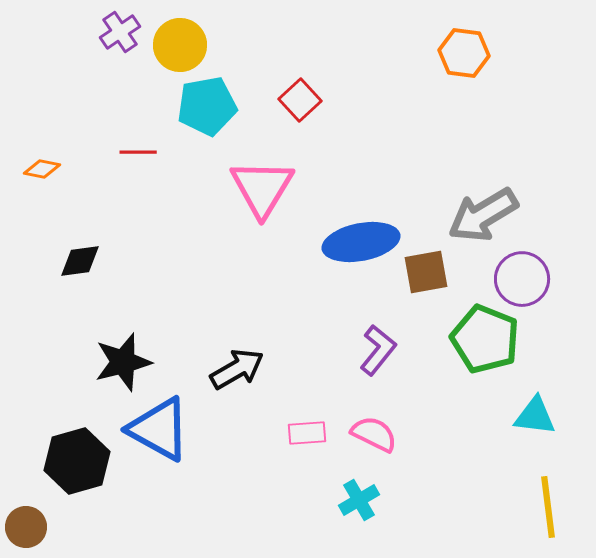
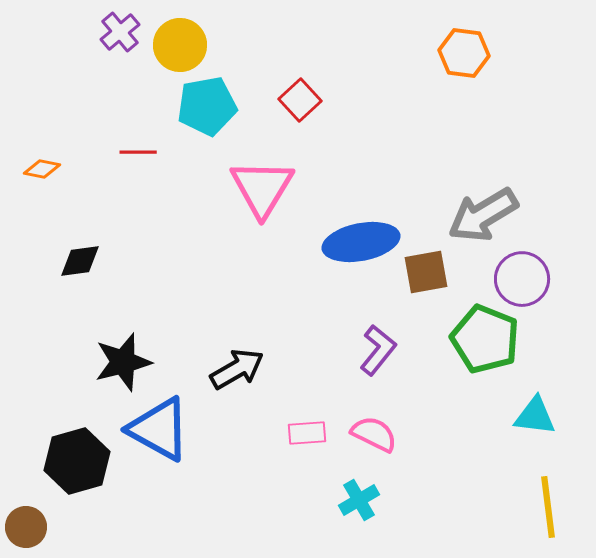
purple cross: rotated 6 degrees counterclockwise
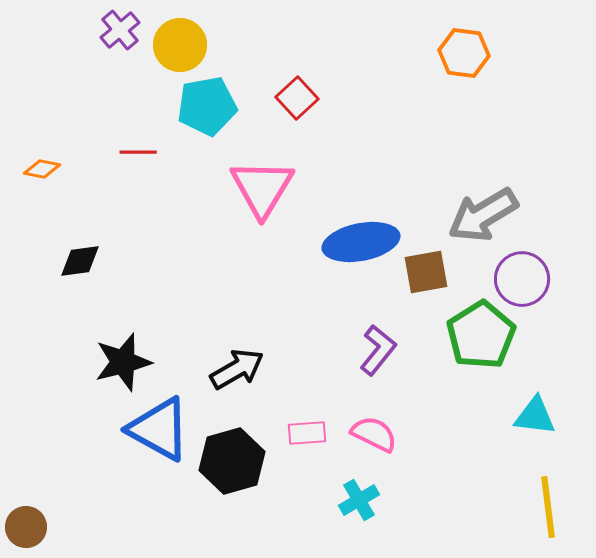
purple cross: moved 2 px up
red square: moved 3 px left, 2 px up
green pentagon: moved 4 px left, 4 px up; rotated 18 degrees clockwise
black hexagon: moved 155 px right
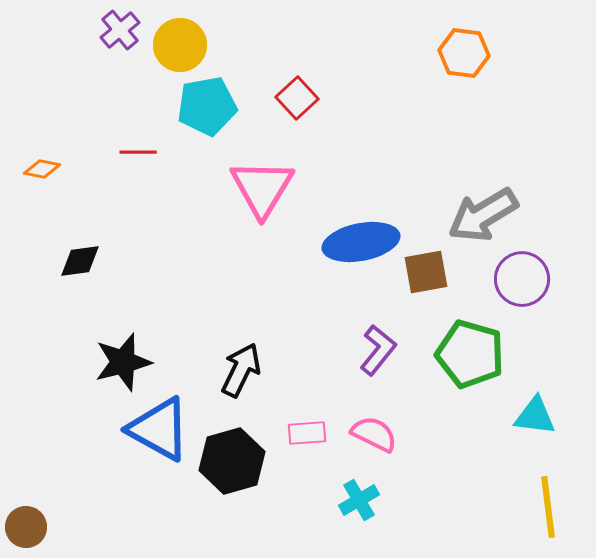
green pentagon: moved 11 px left, 19 px down; rotated 24 degrees counterclockwise
black arrow: moved 4 px right, 1 px down; rotated 34 degrees counterclockwise
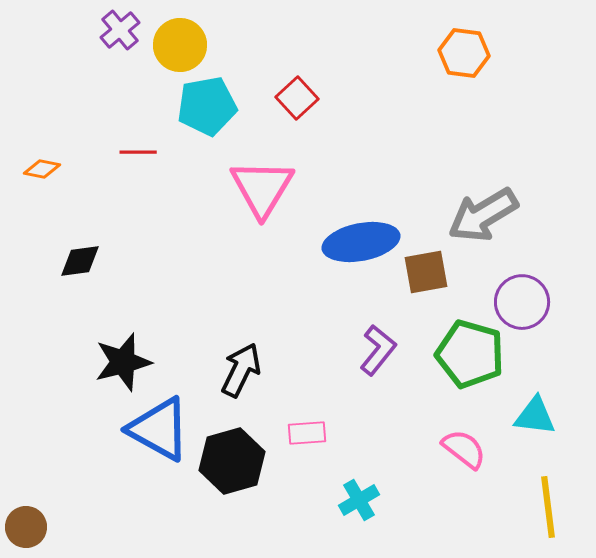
purple circle: moved 23 px down
pink semicircle: moved 90 px right, 15 px down; rotated 12 degrees clockwise
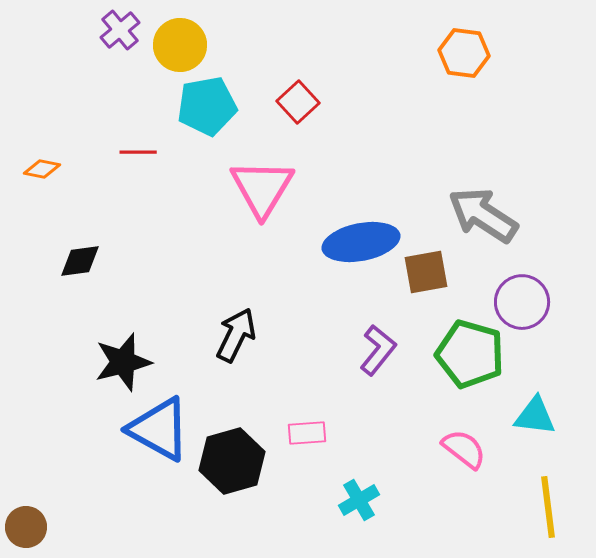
red square: moved 1 px right, 4 px down
gray arrow: rotated 64 degrees clockwise
black arrow: moved 5 px left, 35 px up
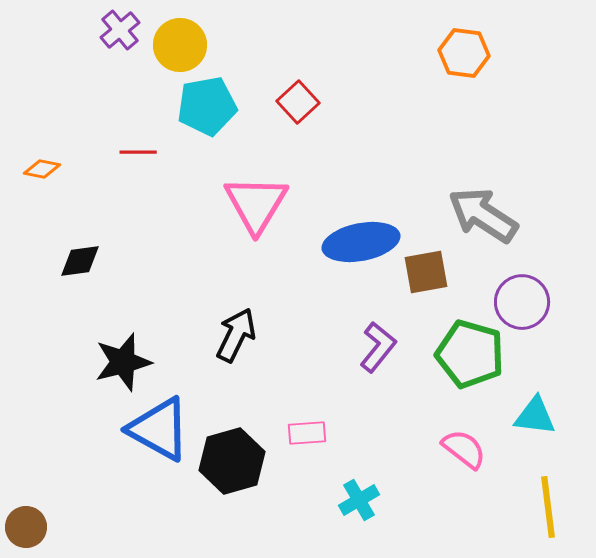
pink triangle: moved 6 px left, 16 px down
purple L-shape: moved 3 px up
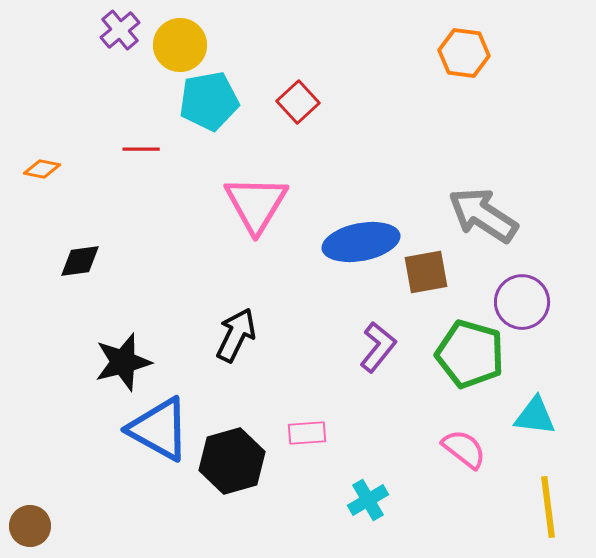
cyan pentagon: moved 2 px right, 5 px up
red line: moved 3 px right, 3 px up
cyan cross: moved 9 px right
brown circle: moved 4 px right, 1 px up
